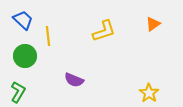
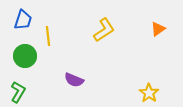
blue trapezoid: rotated 65 degrees clockwise
orange triangle: moved 5 px right, 5 px down
yellow L-shape: moved 1 px up; rotated 15 degrees counterclockwise
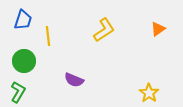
green circle: moved 1 px left, 5 px down
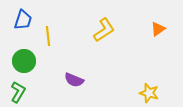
yellow star: rotated 18 degrees counterclockwise
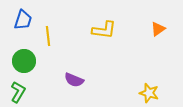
yellow L-shape: rotated 40 degrees clockwise
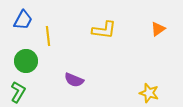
blue trapezoid: rotated 10 degrees clockwise
green circle: moved 2 px right
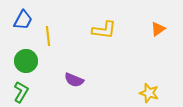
green L-shape: moved 3 px right
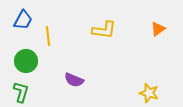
green L-shape: rotated 15 degrees counterclockwise
